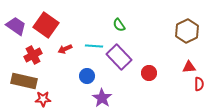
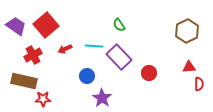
red square: rotated 15 degrees clockwise
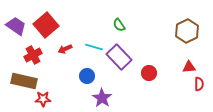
cyan line: moved 1 px down; rotated 12 degrees clockwise
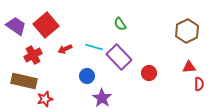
green semicircle: moved 1 px right, 1 px up
red star: moved 2 px right; rotated 14 degrees counterclockwise
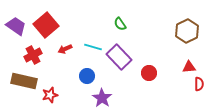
cyan line: moved 1 px left
red star: moved 5 px right, 4 px up
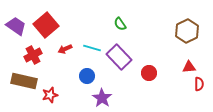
cyan line: moved 1 px left, 1 px down
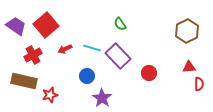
purple rectangle: moved 1 px left, 1 px up
